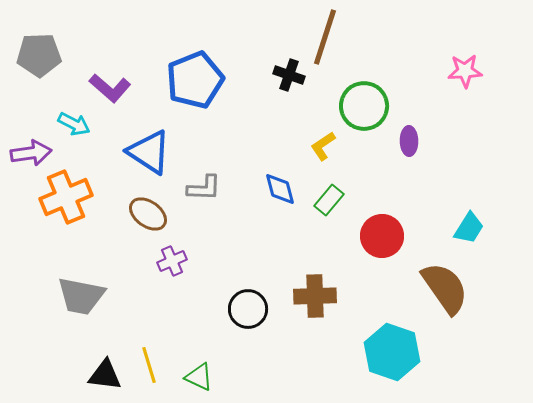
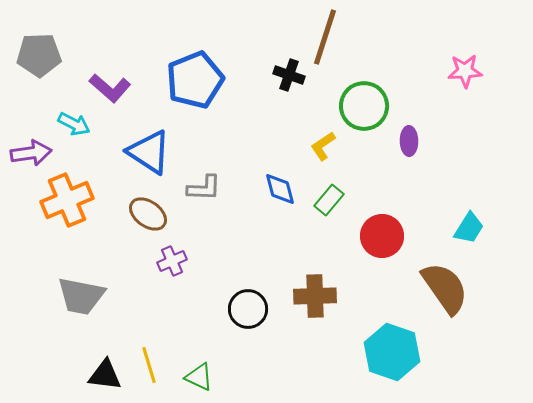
orange cross: moved 1 px right, 3 px down
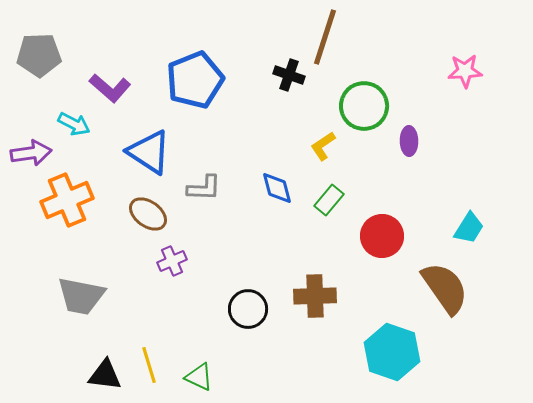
blue diamond: moved 3 px left, 1 px up
